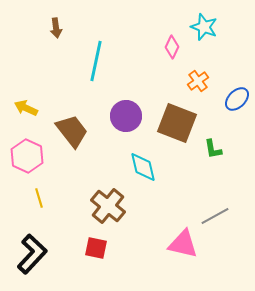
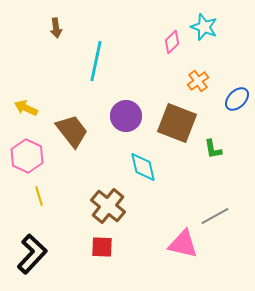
pink diamond: moved 5 px up; rotated 20 degrees clockwise
yellow line: moved 2 px up
red square: moved 6 px right, 1 px up; rotated 10 degrees counterclockwise
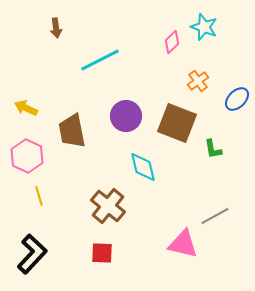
cyan line: moved 4 px right, 1 px up; rotated 51 degrees clockwise
brown trapezoid: rotated 153 degrees counterclockwise
red square: moved 6 px down
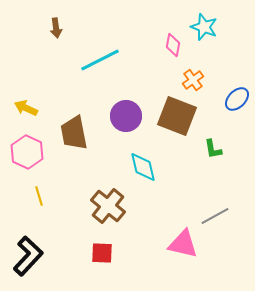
pink diamond: moved 1 px right, 3 px down; rotated 35 degrees counterclockwise
orange cross: moved 5 px left, 1 px up
brown square: moved 7 px up
brown trapezoid: moved 2 px right, 2 px down
pink hexagon: moved 4 px up
black L-shape: moved 4 px left, 2 px down
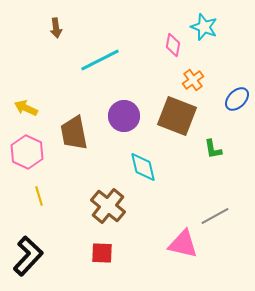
purple circle: moved 2 px left
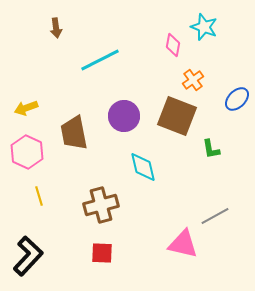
yellow arrow: rotated 45 degrees counterclockwise
green L-shape: moved 2 px left
brown cross: moved 7 px left, 1 px up; rotated 36 degrees clockwise
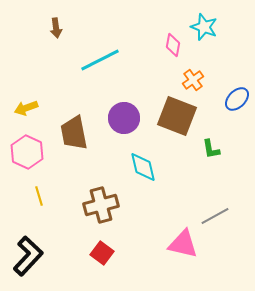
purple circle: moved 2 px down
red square: rotated 35 degrees clockwise
